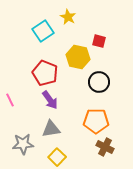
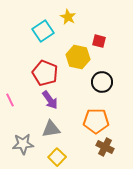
black circle: moved 3 px right
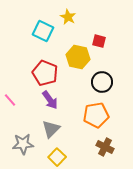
cyan square: rotated 30 degrees counterclockwise
pink line: rotated 16 degrees counterclockwise
orange pentagon: moved 6 px up; rotated 10 degrees counterclockwise
gray triangle: rotated 36 degrees counterclockwise
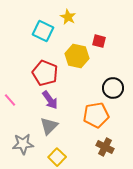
yellow hexagon: moved 1 px left, 1 px up
black circle: moved 11 px right, 6 px down
gray triangle: moved 2 px left, 3 px up
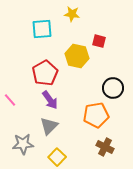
yellow star: moved 4 px right, 3 px up; rotated 21 degrees counterclockwise
cyan square: moved 1 px left, 2 px up; rotated 30 degrees counterclockwise
red pentagon: rotated 20 degrees clockwise
